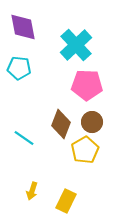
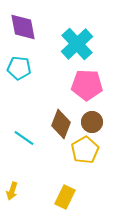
cyan cross: moved 1 px right, 1 px up
yellow arrow: moved 20 px left
yellow rectangle: moved 1 px left, 4 px up
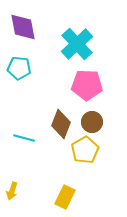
cyan line: rotated 20 degrees counterclockwise
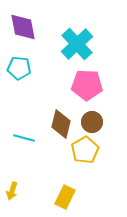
brown diamond: rotated 8 degrees counterclockwise
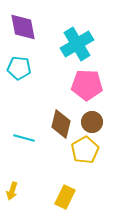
cyan cross: rotated 12 degrees clockwise
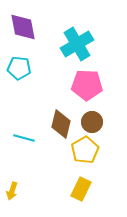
yellow rectangle: moved 16 px right, 8 px up
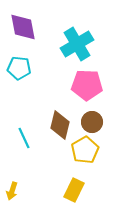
brown diamond: moved 1 px left, 1 px down
cyan line: rotated 50 degrees clockwise
yellow rectangle: moved 7 px left, 1 px down
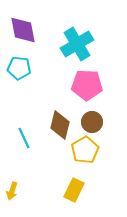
purple diamond: moved 3 px down
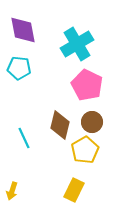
pink pentagon: rotated 24 degrees clockwise
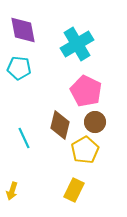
pink pentagon: moved 1 px left, 6 px down
brown circle: moved 3 px right
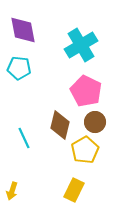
cyan cross: moved 4 px right, 1 px down
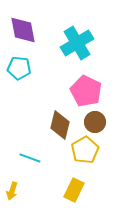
cyan cross: moved 4 px left, 2 px up
cyan line: moved 6 px right, 20 px down; rotated 45 degrees counterclockwise
